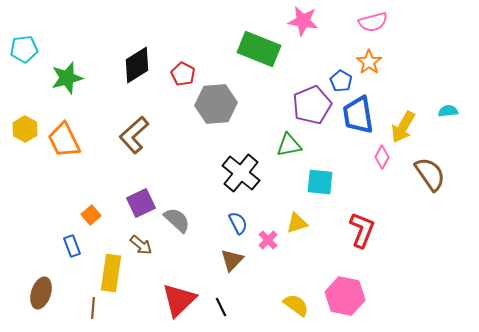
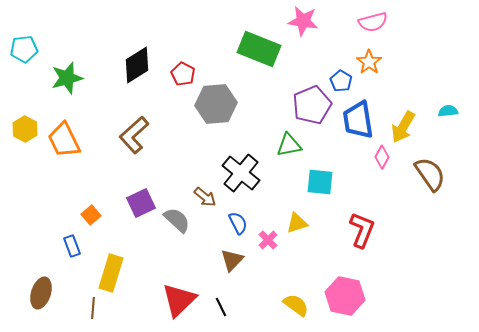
blue trapezoid: moved 5 px down
brown arrow: moved 64 px right, 48 px up
yellow rectangle: rotated 9 degrees clockwise
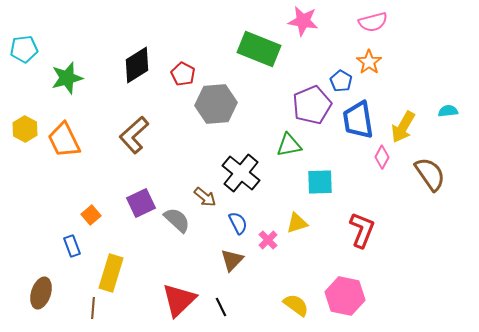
cyan square: rotated 8 degrees counterclockwise
